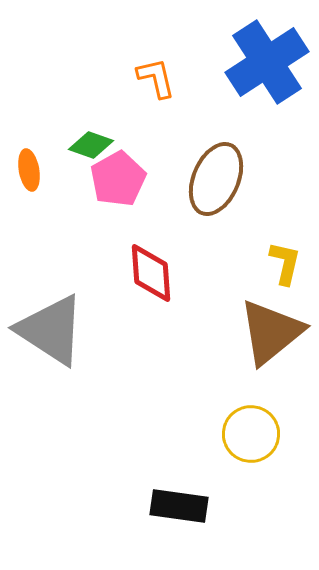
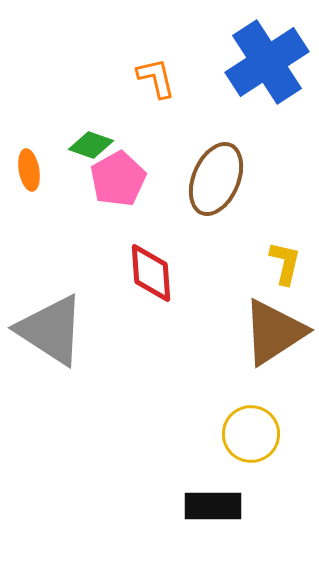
brown triangle: moved 3 px right; rotated 6 degrees clockwise
black rectangle: moved 34 px right; rotated 8 degrees counterclockwise
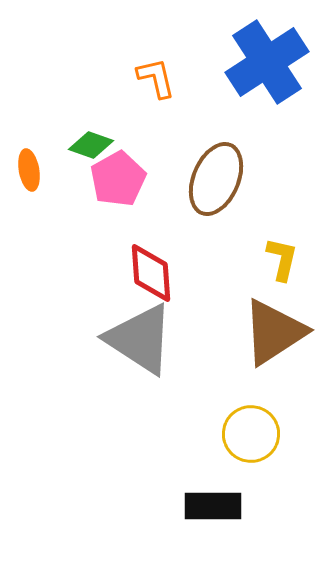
yellow L-shape: moved 3 px left, 4 px up
gray triangle: moved 89 px right, 9 px down
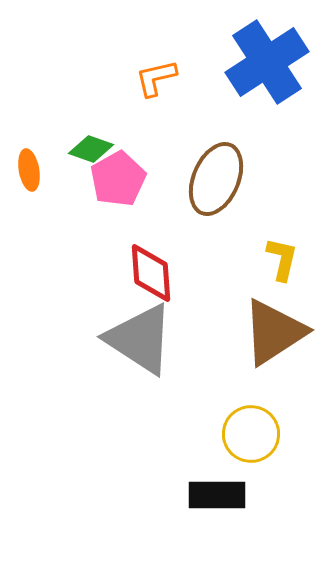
orange L-shape: rotated 90 degrees counterclockwise
green diamond: moved 4 px down
black rectangle: moved 4 px right, 11 px up
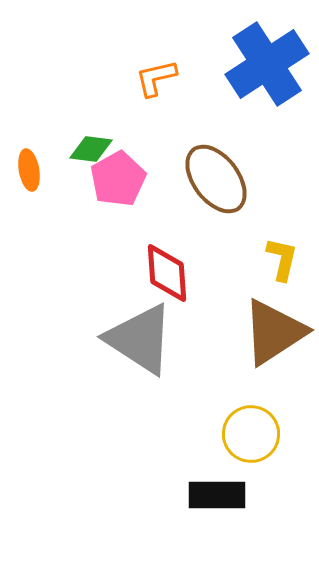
blue cross: moved 2 px down
green diamond: rotated 12 degrees counterclockwise
brown ellipse: rotated 60 degrees counterclockwise
red diamond: moved 16 px right
